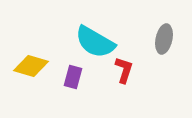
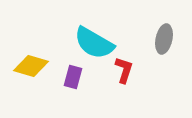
cyan semicircle: moved 1 px left, 1 px down
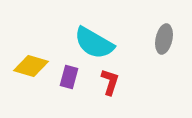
red L-shape: moved 14 px left, 12 px down
purple rectangle: moved 4 px left
